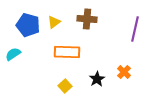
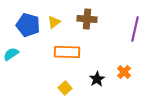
cyan semicircle: moved 2 px left
yellow square: moved 2 px down
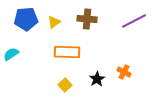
blue pentagon: moved 2 px left, 6 px up; rotated 20 degrees counterclockwise
purple line: moved 1 px left, 8 px up; rotated 50 degrees clockwise
orange cross: rotated 16 degrees counterclockwise
yellow square: moved 3 px up
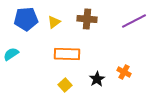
orange rectangle: moved 2 px down
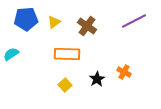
brown cross: moved 7 px down; rotated 30 degrees clockwise
